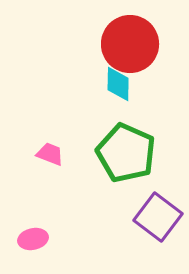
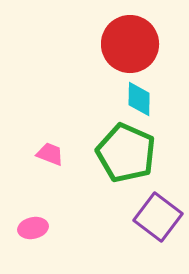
cyan diamond: moved 21 px right, 15 px down
pink ellipse: moved 11 px up
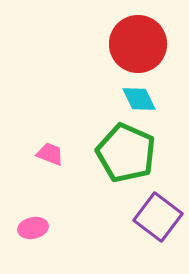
red circle: moved 8 px right
cyan diamond: rotated 27 degrees counterclockwise
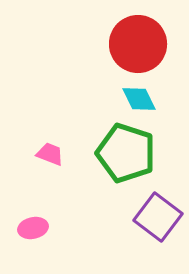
green pentagon: rotated 6 degrees counterclockwise
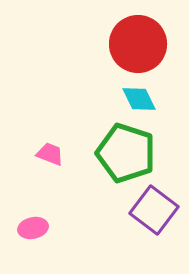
purple square: moved 4 px left, 7 px up
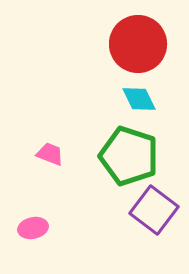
green pentagon: moved 3 px right, 3 px down
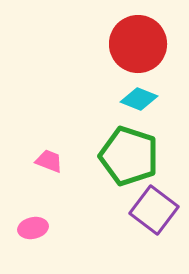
cyan diamond: rotated 42 degrees counterclockwise
pink trapezoid: moved 1 px left, 7 px down
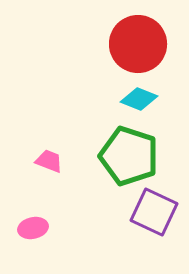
purple square: moved 2 px down; rotated 12 degrees counterclockwise
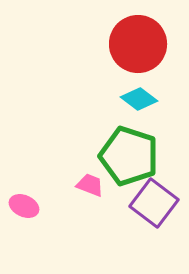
cyan diamond: rotated 15 degrees clockwise
pink trapezoid: moved 41 px right, 24 px down
purple square: moved 9 px up; rotated 12 degrees clockwise
pink ellipse: moved 9 px left, 22 px up; rotated 36 degrees clockwise
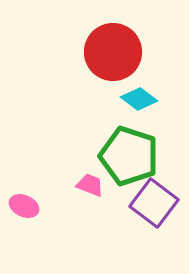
red circle: moved 25 px left, 8 px down
